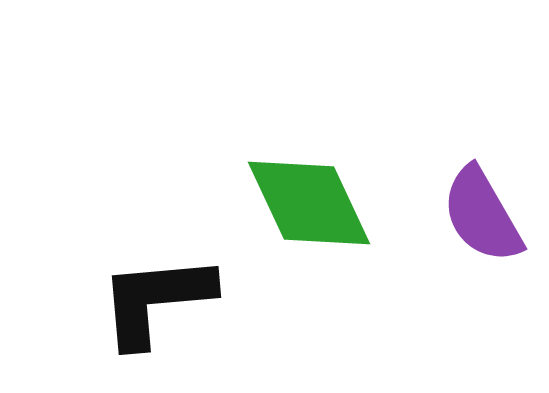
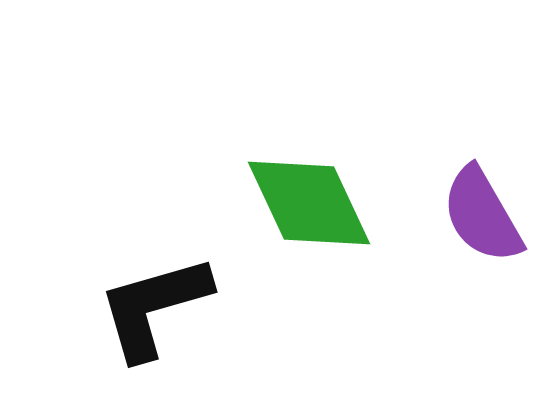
black L-shape: moved 2 px left, 7 px down; rotated 11 degrees counterclockwise
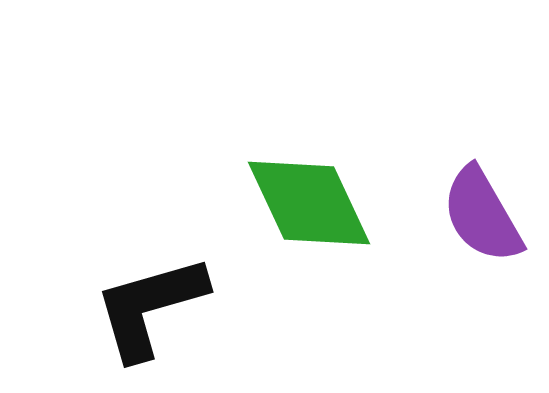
black L-shape: moved 4 px left
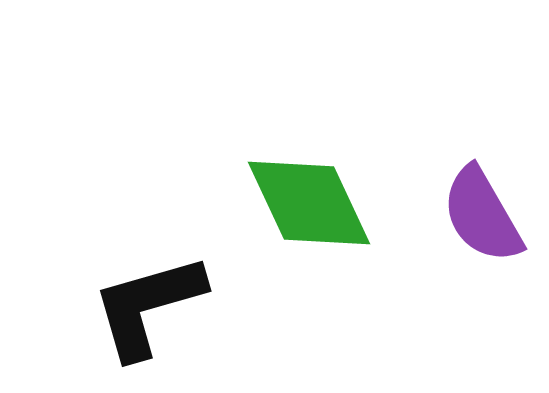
black L-shape: moved 2 px left, 1 px up
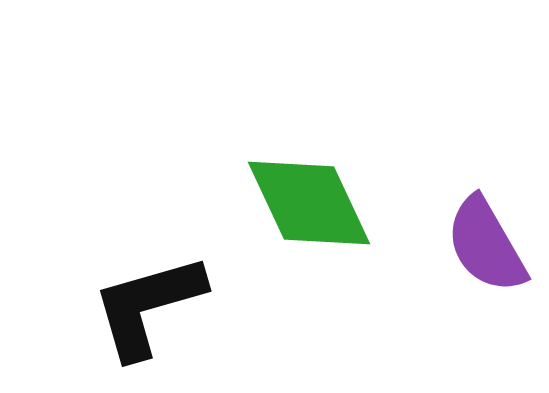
purple semicircle: moved 4 px right, 30 px down
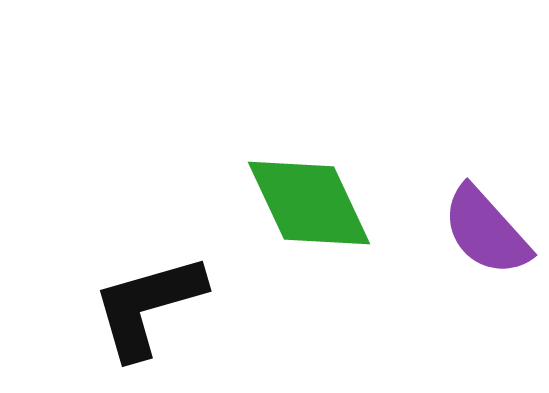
purple semicircle: moved 14 px up; rotated 12 degrees counterclockwise
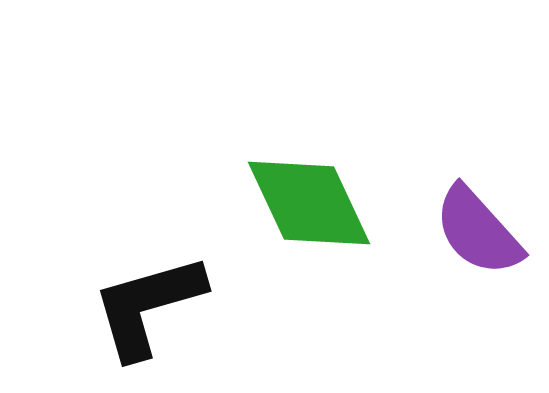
purple semicircle: moved 8 px left
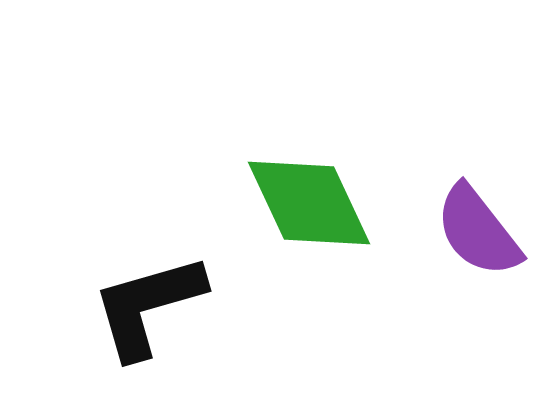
purple semicircle: rotated 4 degrees clockwise
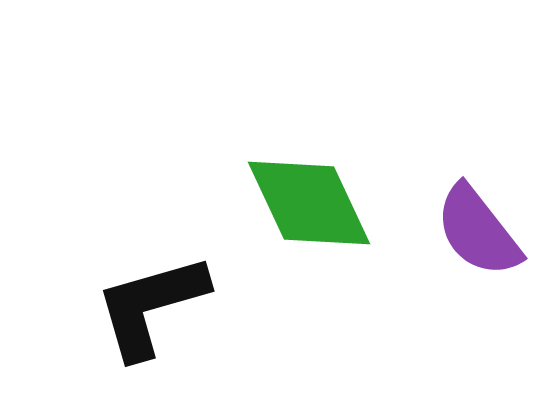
black L-shape: moved 3 px right
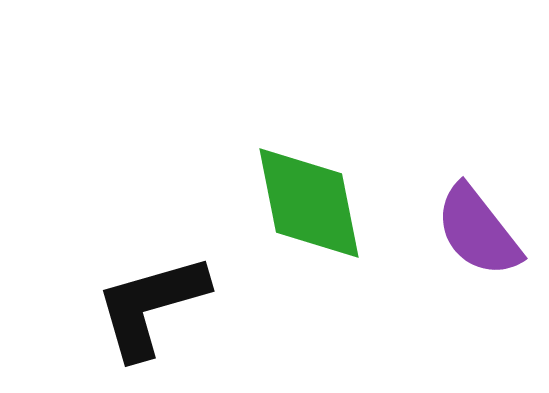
green diamond: rotated 14 degrees clockwise
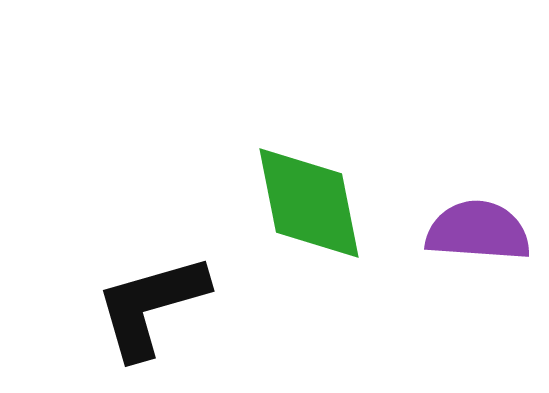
purple semicircle: rotated 132 degrees clockwise
